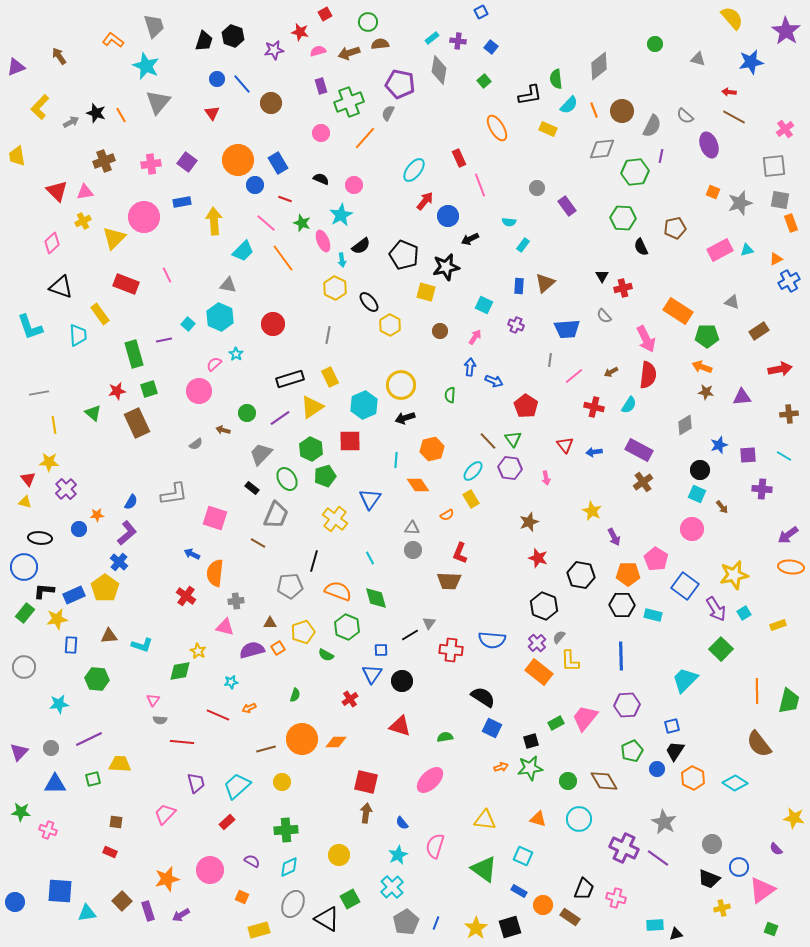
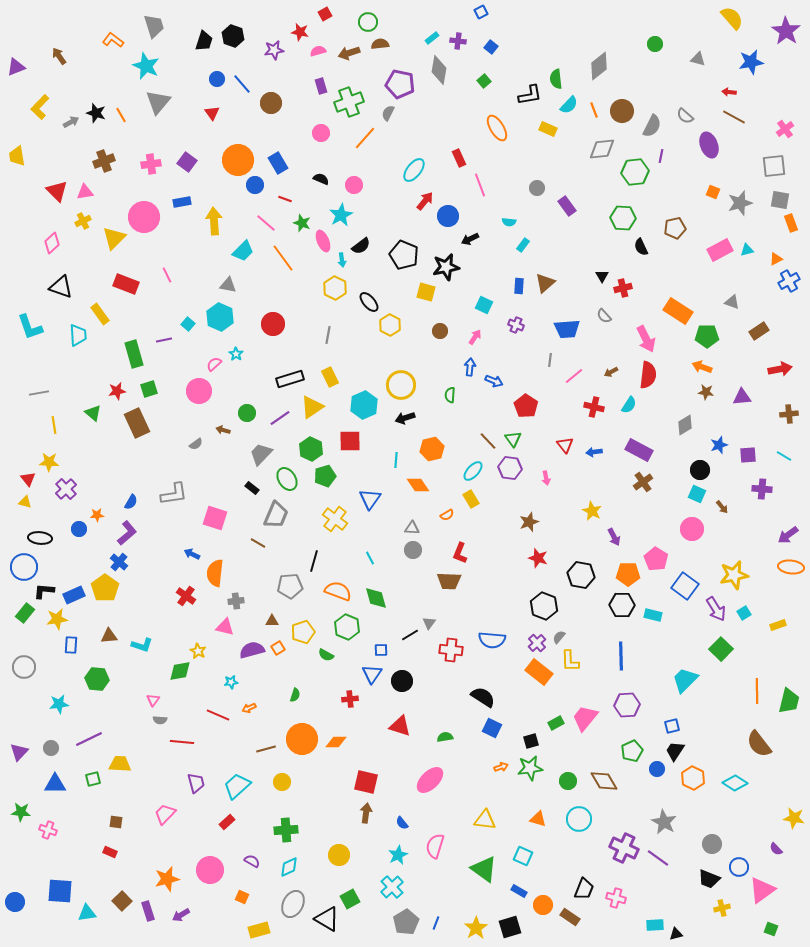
brown triangle at (270, 623): moved 2 px right, 2 px up
red cross at (350, 699): rotated 28 degrees clockwise
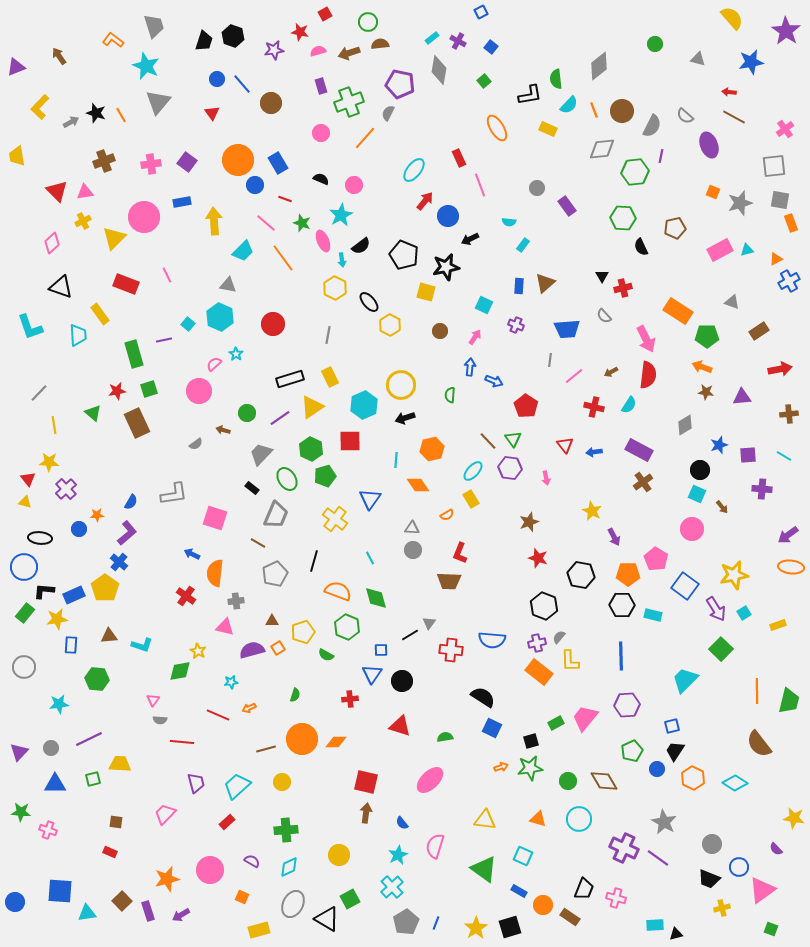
purple cross at (458, 41): rotated 21 degrees clockwise
gray line at (39, 393): rotated 36 degrees counterclockwise
gray pentagon at (290, 586): moved 15 px left, 12 px up; rotated 20 degrees counterclockwise
purple cross at (537, 643): rotated 30 degrees clockwise
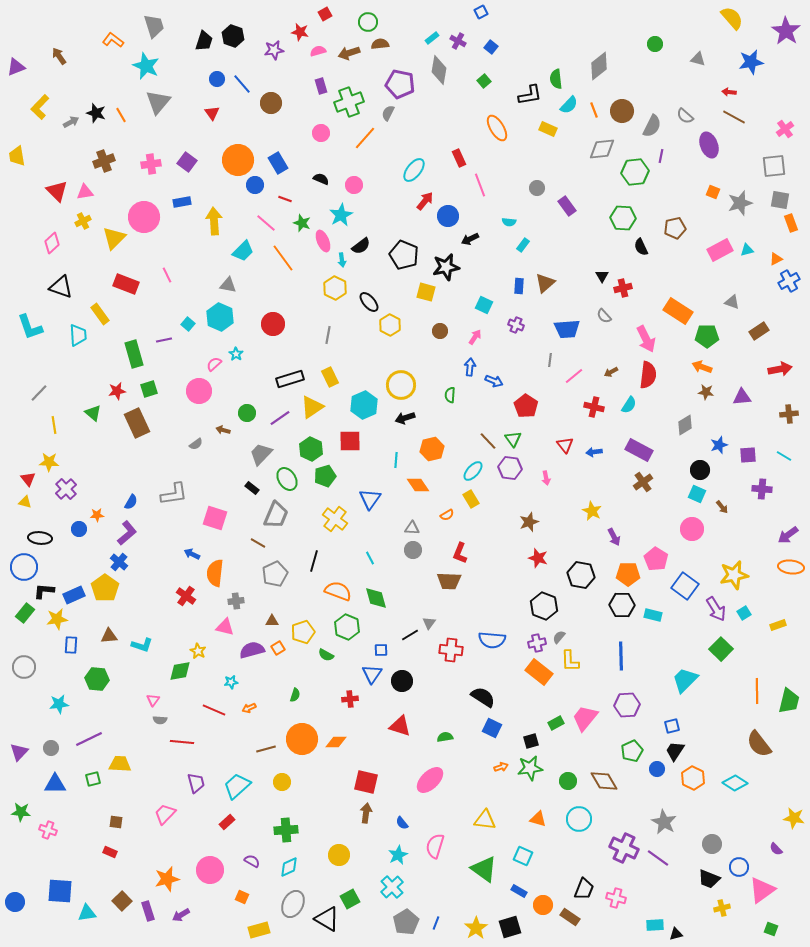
red line at (218, 715): moved 4 px left, 5 px up
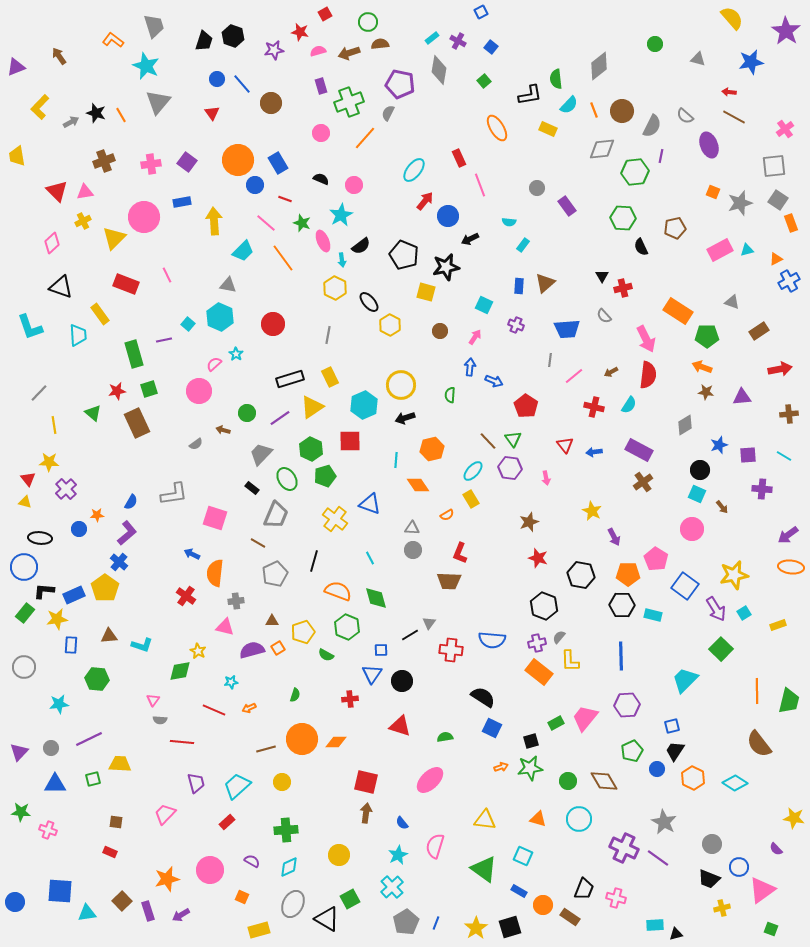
gray square at (780, 200): moved 2 px left; rotated 24 degrees clockwise
blue triangle at (370, 499): moved 5 px down; rotated 45 degrees counterclockwise
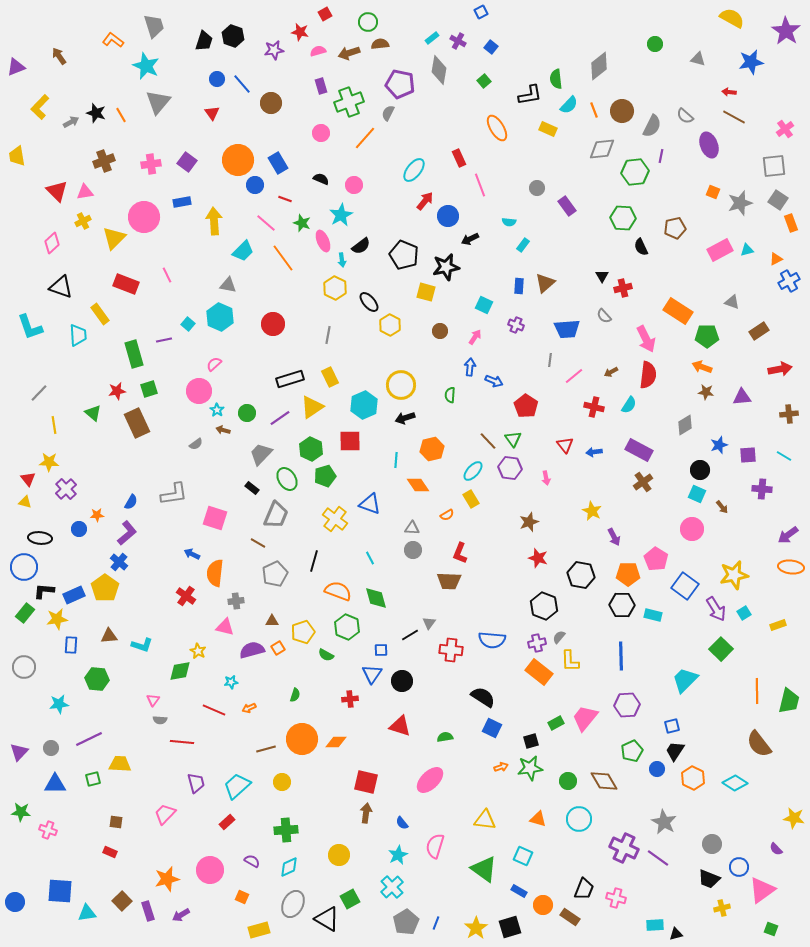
yellow semicircle at (732, 18): rotated 20 degrees counterclockwise
cyan star at (236, 354): moved 19 px left, 56 px down
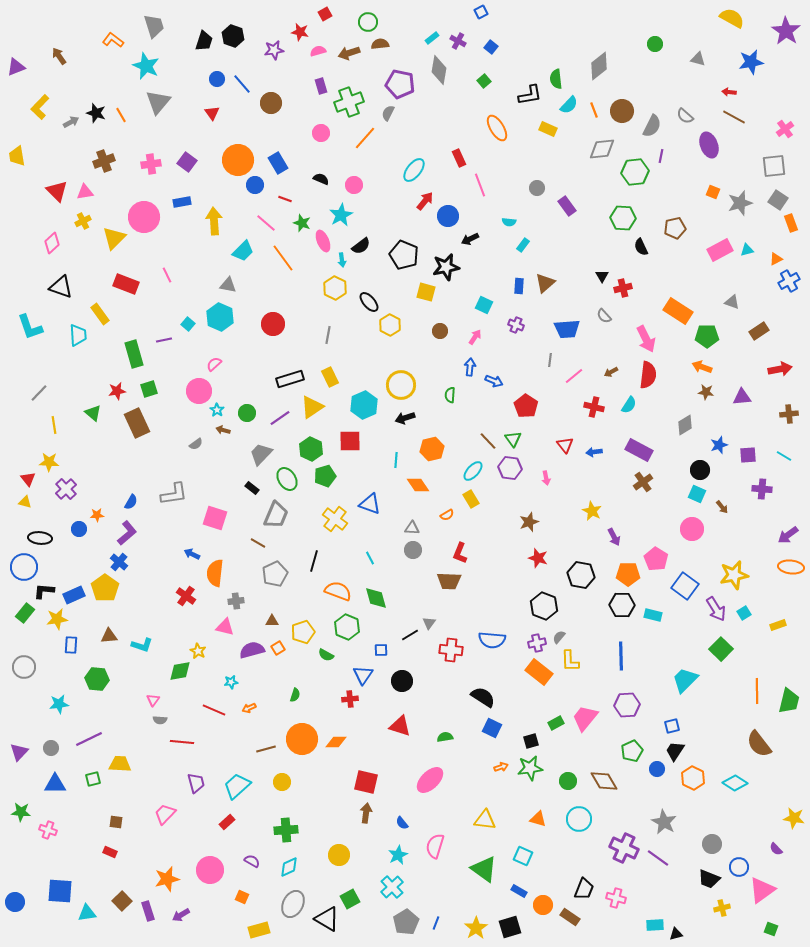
blue triangle at (372, 674): moved 9 px left, 1 px down
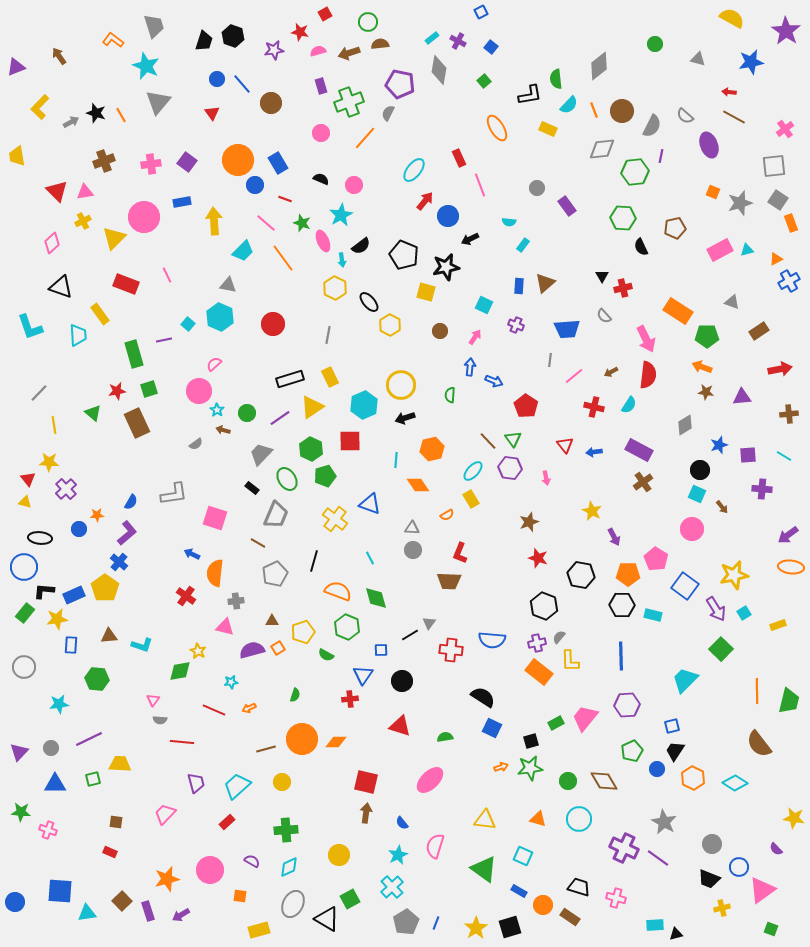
black trapezoid at (584, 889): moved 5 px left, 2 px up; rotated 95 degrees counterclockwise
orange square at (242, 897): moved 2 px left, 1 px up; rotated 16 degrees counterclockwise
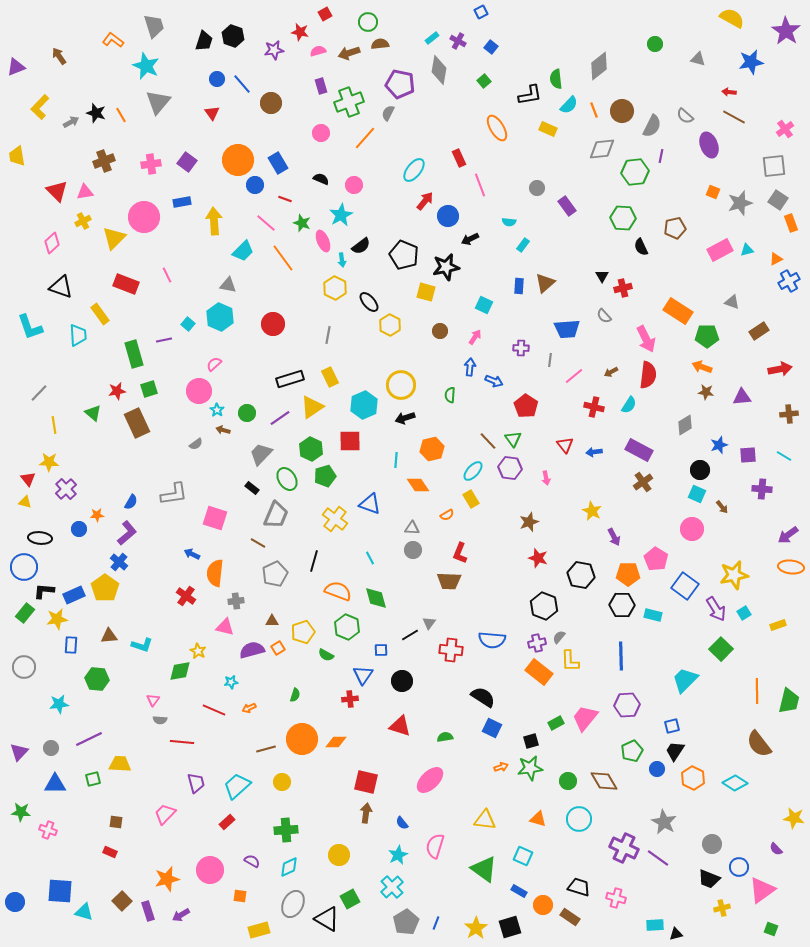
purple cross at (516, 325): moved 5 px right, 23 px down; rotated 21 degrees counterclockwise
cyan triangle at (87, 913): moved 3 px left, 1 px up; rotated 24 degrees clockwise
